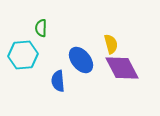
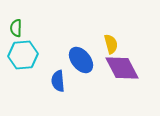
green semicircle: moved 25 px left
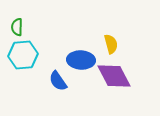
green semicircle: moved 1 px right, 1 px up
blue ellipse: rotated 48 degrees counterclockwise
purple diamond: moved 8 px left, 8 px down
blue semicircle: rotated 30 degrees counterclockwise
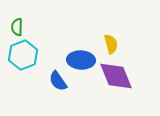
cyan hexagon: rotated 16 degrees counterclockwise
purple diamond: moved 2 px right; rotated 6 degrees clockwise
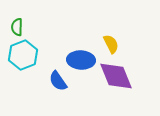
yellow semicircle: rotated 12 degrees counterclockwise
